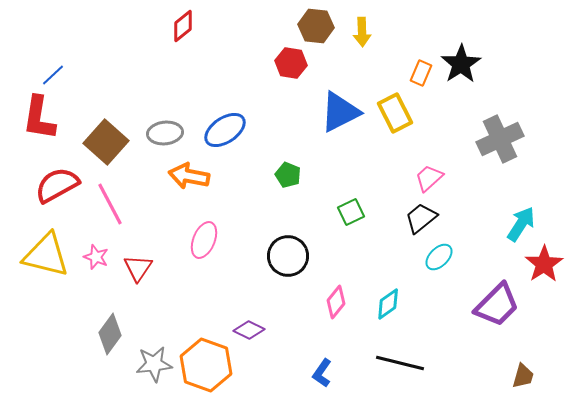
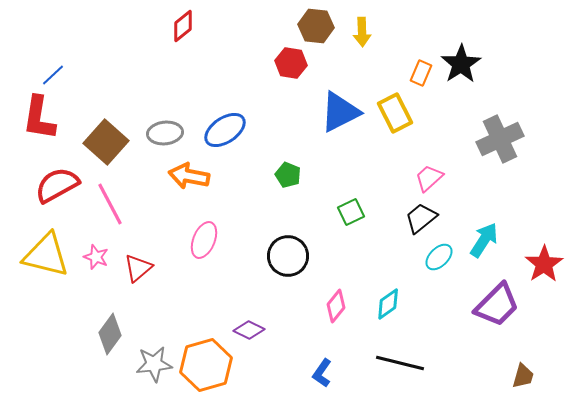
cyan arrow: moved 37 px left, 16 px down
red triangle: rotated 16 degrees clockwise
pink diamond: moved 4 px down
orange hexagon: rotated 24 degrees clockwise
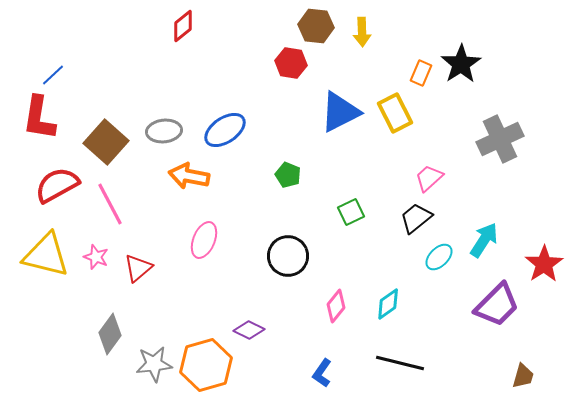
gray ellipse: moved 1 px left, 2 px up
black trapezoid: moved 5 px left
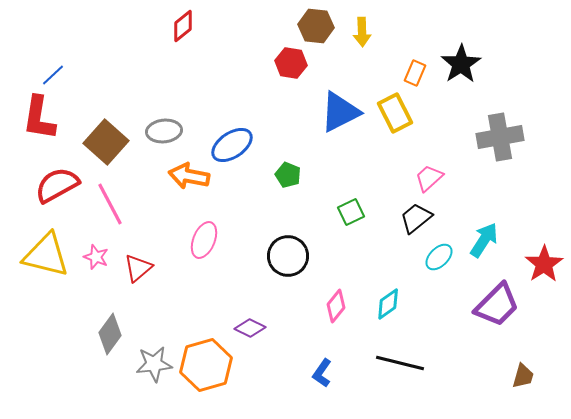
orange rectangle: moved 6 px left
blue ellipse: moved 7 px right, 15 px down
gray cross: moved 2 px up; rotated 15 degrees clockwise
purple diamond: moved 1 px right, 2 px up
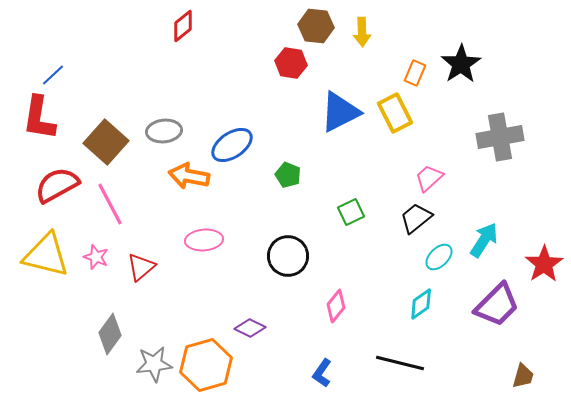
pink ellipse: rotated 63 degrees clockwise
red triangle: moved 3 px right, 1 px up
cyan diamond: moved 33 px right
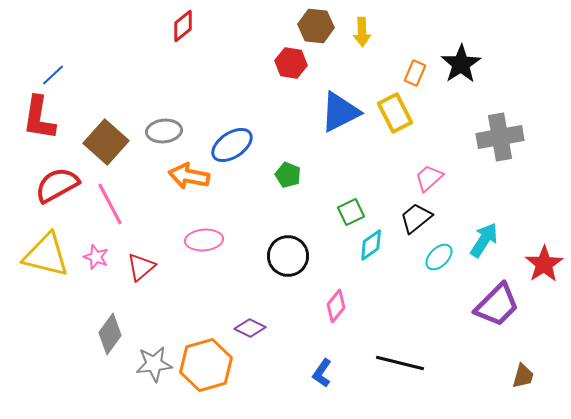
cyan diamond: moved 50 px left, 59 px up
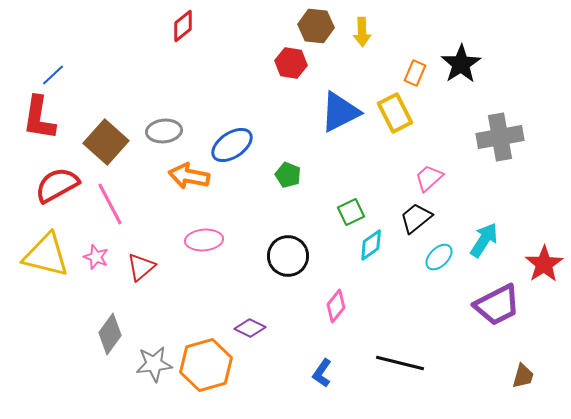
purple trapezoid: rotated 18 degrees clockwise
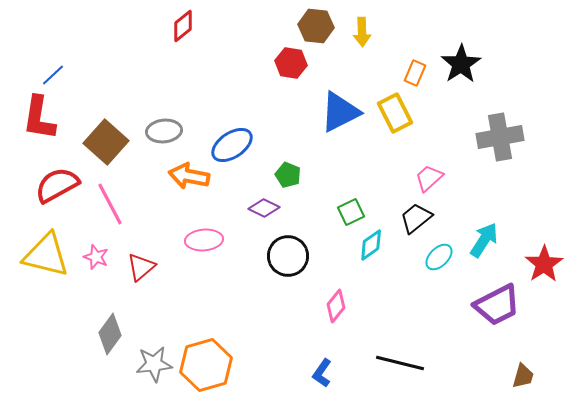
purple diamond: moved 14 px right, 120 px up
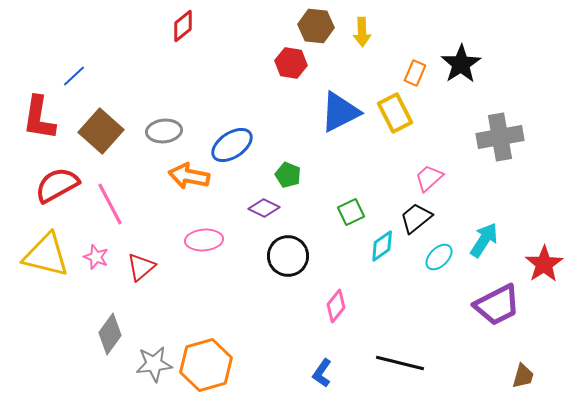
blue line: moved 21 px right, 1 px down
brown square: moved 5 px left, 11 px up
cyan diamond: moved 11 px right, 1 px down
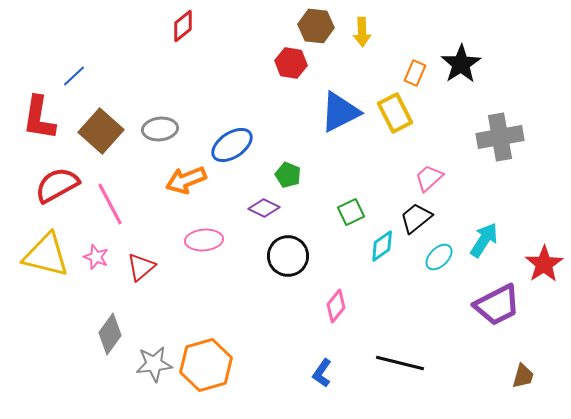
gray ellipse: moved 4 px left, 2 px up
orange arrow: moved 3 px left, 4 px down; rotated 33 degrees counterclockwise
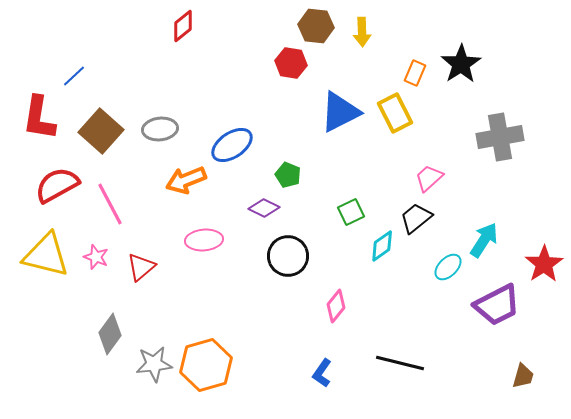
cyan ellipse: moved 9 px right, 10 px down
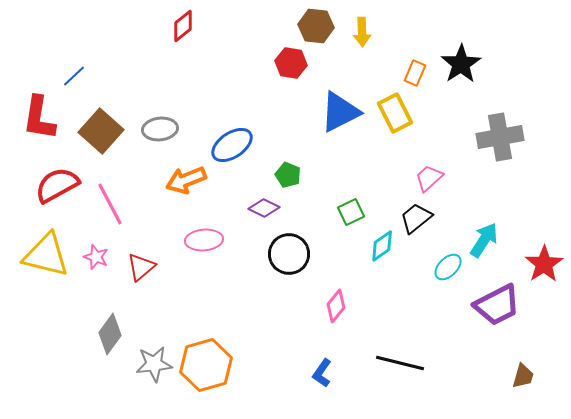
black circle: moved 1 px right, 2 px up
